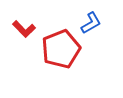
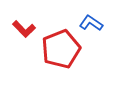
blue L-shape: rotated 115 degrees counterclockwise
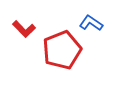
red pentagon: moved 1 px right, 1 px down
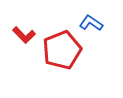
red L-shape: moved 6 px down
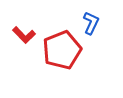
blue L-shape: rotated 80 degrees clockwise
